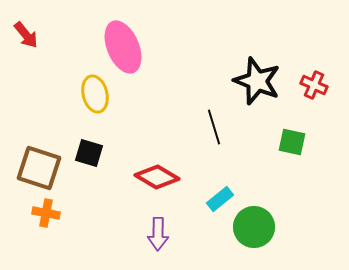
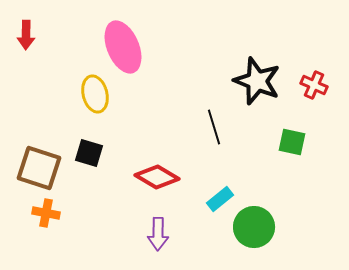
red arrow: rotated 40 degrees clockwise
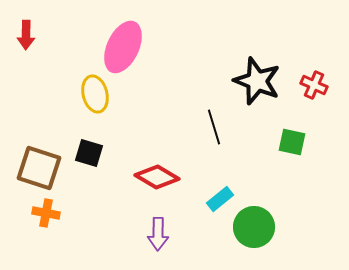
pink ellipse: rotated 48 degrees clockwise
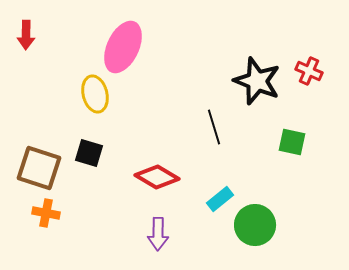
red cross: moved 5 px left, 14 px up
green circle: moved 1 px right, 2 px up
